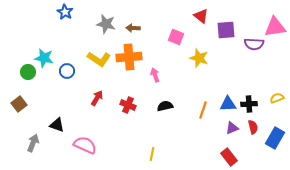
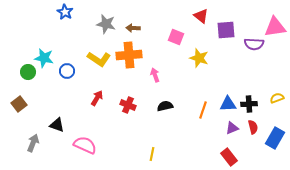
orange cross: moved 2 px up
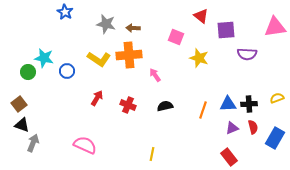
purple semicircle: moved 7 px left, 10 px down
pink arrow: rotated 16 degrees counterclockwise
black triangle: moved 35 px left
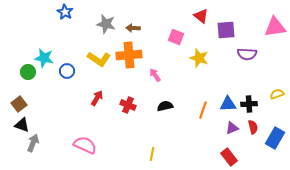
yellow semicircle: moved 4 px up
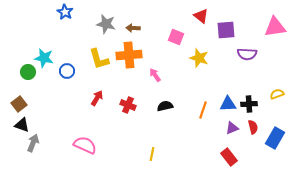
yellow L-shape: rotated 40 degrees clockwise
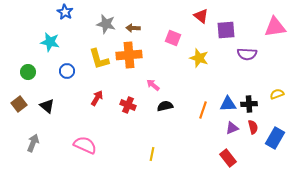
pink square: moved 3 px left, 1 px down
cyan star: moved 6 px right, 16 px up
pink arrow: moved 2 px left, 10 px down; rotated 16 degrees counterclockwise
black triangle: moved 25 px right, 19 px up; rotated 21 degrees clockwise
red rectangle: moved 1 px left, 1 px down
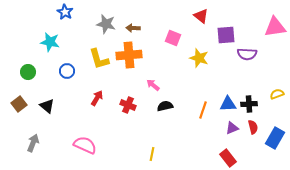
purple square: moved 5 px down
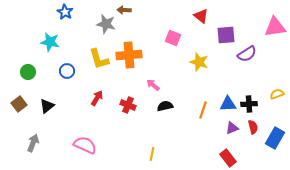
brown arrow: moved 9 px left, 18 px up
purple semicircle: rotated 36 degrees counterclockwise
yellow star: moved 4 px down
black triangle: rotated 42 degrees clockwise
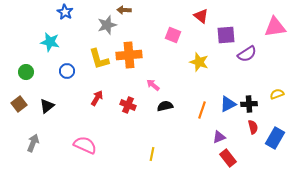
gray star: moved 1 px right, 1 px down; rotated 30 degrees counterclockwise
pink square: moved 3 px up
green circle: moved 2 px left
blue triangle: rotated 24 degrees counterclockwise
orange line: moved 1 px left
purple triangle: moved 13 px left, 9 px down
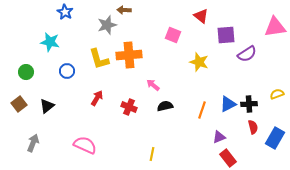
red cross: moved 1 px right, 2 px down
